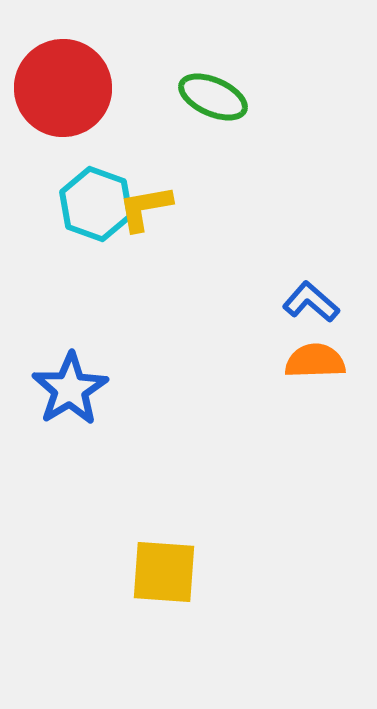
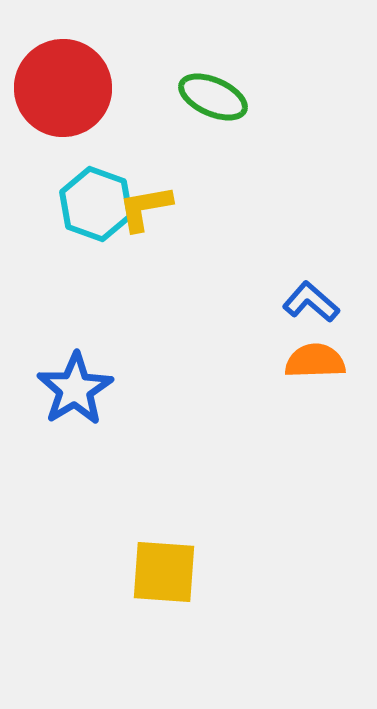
blue star: moved 5 px right
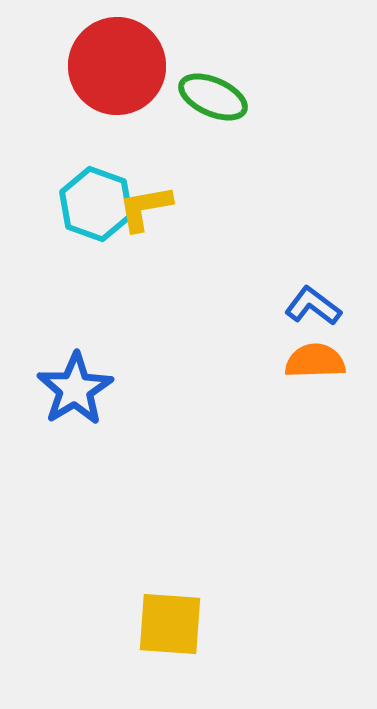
red circle: moved 54 px right, 22 px up
blue L-shape: moved 2 px right, 4 px down; rotated 4 degrees counterclockwise
yellow square: moved 6 px right, 52 px down
